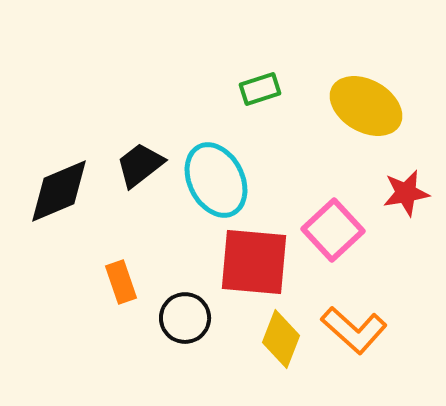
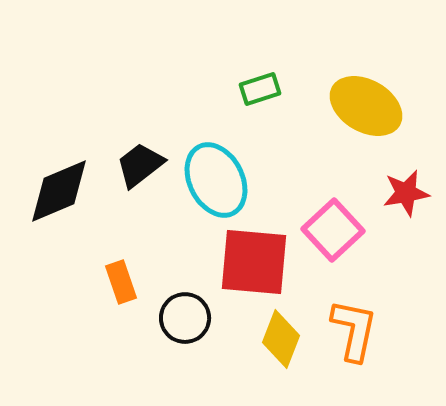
orange L-shape: rotated 120 degrees counterclockwise
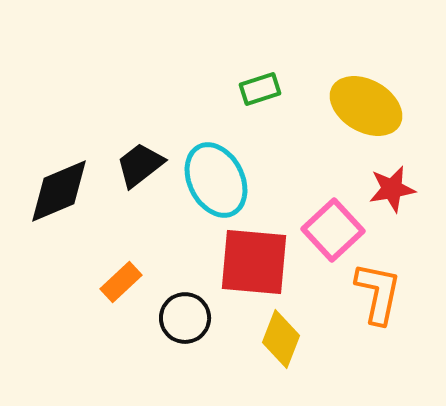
red star: moved 14 px left, 4 px up
orange rectangle: rotated 66 degrees clockwise
orange L-shape: moved 24 px right, 37 px up
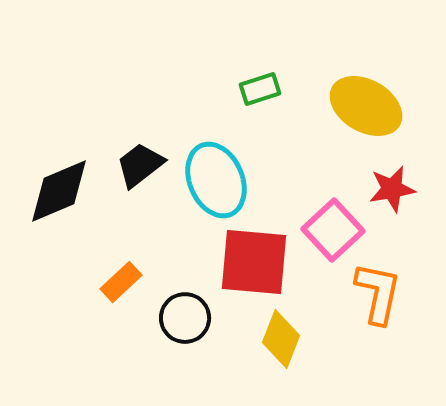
cyan ellipse: rotated 4 degrees clockwise
